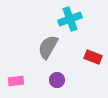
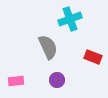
gray semicircle: rotated 125 degrees clockwise
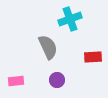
red rectangle: rotated 24 degrees counterclockwise
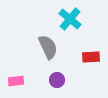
cyan cross: rotated 30 degrees counterclockwise
red rectangle: moved 2 px left
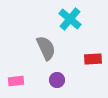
gray semicircle: moved 2 px left, 1 px down
red rectangle: moved 2 px right, 2 px down
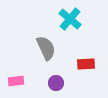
red rectangle: moved 7 px left, 5 px down
purple circle: moved 1 px left, 3 px down
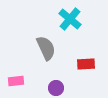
purple circle: moved 5 px down
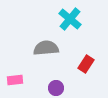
gray semicircle: rotated 70 degrees counterclockwise
red rectangle: rotated 54 degrees counterclockwise
pink rectangle: moved 1 px left, 1 px up
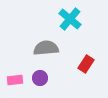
purple circle: moved 16 px left, 10 px up
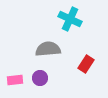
cyan cross: rotated 15 degrees counterclockwise
gray semicircle: moved 2 px right, 1 px down
